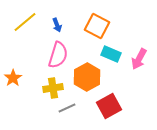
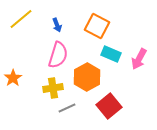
yellow line: moved 4 px left, 3 px up
red square: rotated 10 degrees counterclockwise
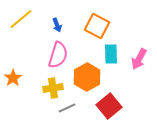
cyan rectangle: rotated 66 degrees clockwise
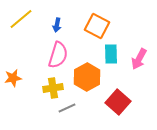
blue arrow: rotated 32 degrees clockwise
orange star: rotated 24 degrees clockwise
red square: moved 9 px right, 4 px up; rotated 10 degrees counterclockwise
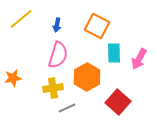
cyan rectangle: moved 3 px right, 1 px up
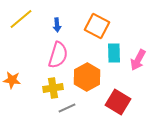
blue arrow: rotated 16 degrees counterclockwise
pink arrow: moved 1 px left, 1 px down
orange star: moved 1 px left, 2 px down; rotated 18 degrees clockwise
red square: rotated 10 degrees counterclockwise
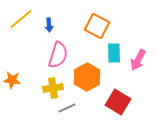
blue arrow: moved 8 px left
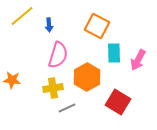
yellow line: moved 1 px right, 3 px up
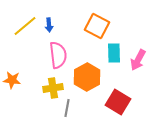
yellow line: moved 3 px right, 10 px down
pink semicircle: rotated 24 degrees counterclockwise
gray line: rotated 54 degrees counterclockwise
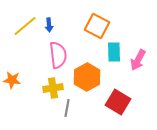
cyan rectangle: moved 1 px up
